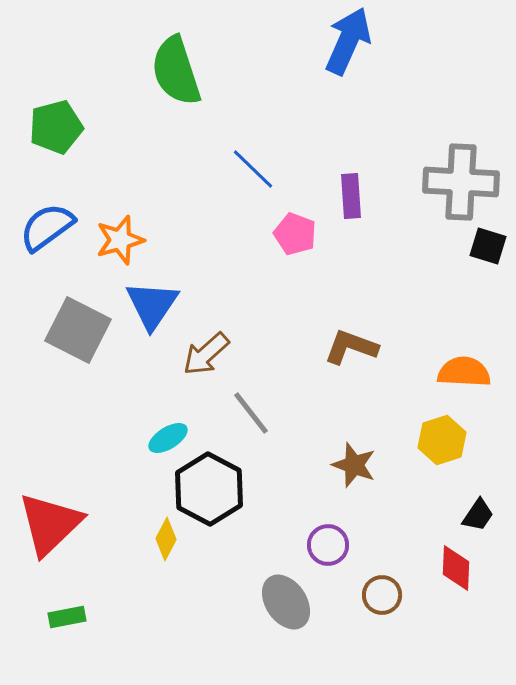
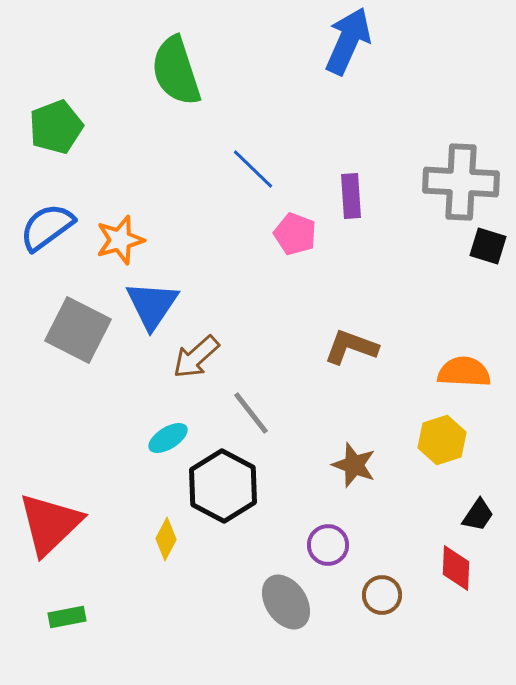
green pentagon: rotated 6 degrees counterclockwise
brown arrow: moved 10 px left, 3 px down
black hexagon: moved 14 px right, 3 px up
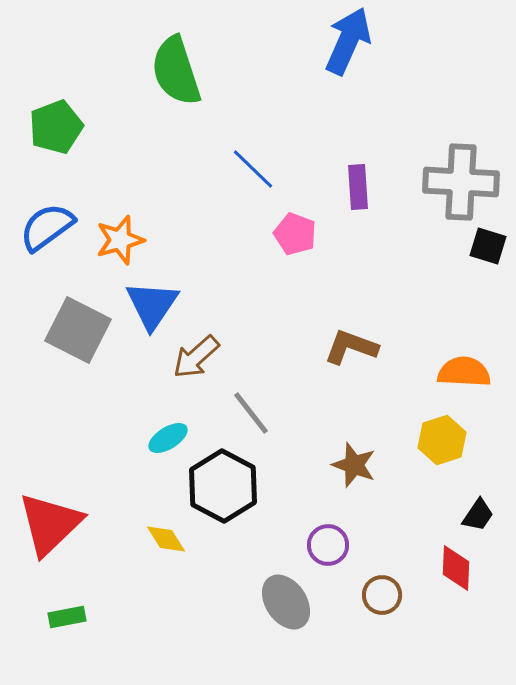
purple rectangle: moved 7 px right, 9 px up
yellow diamond: rotated 60 degrees counterclockwise
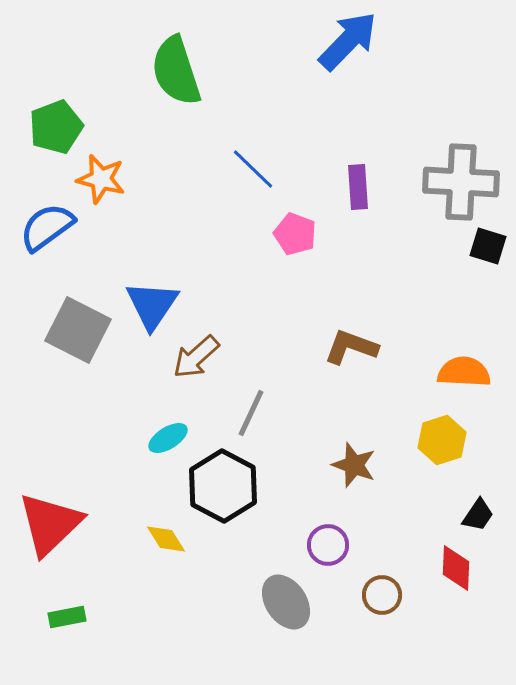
blue arrow: rotated 20 degrees clockwise
orange star: moved 19 px left, 61 px up; rotated 30 degrees clockwise
gray line: rotated 63 degrees clockwise
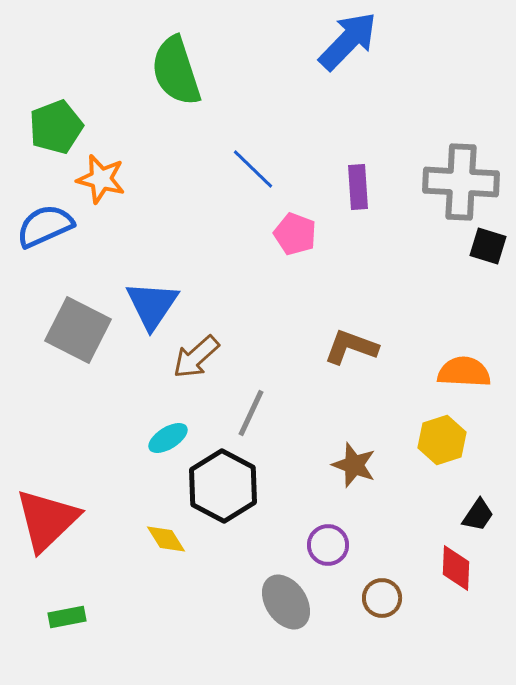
blue semicircle: moved 2 px left, 1 px up; rotated 12 degrees clockwise
red triangle: moved 3 px left, 4 px up
brown circle: moved 3 px down
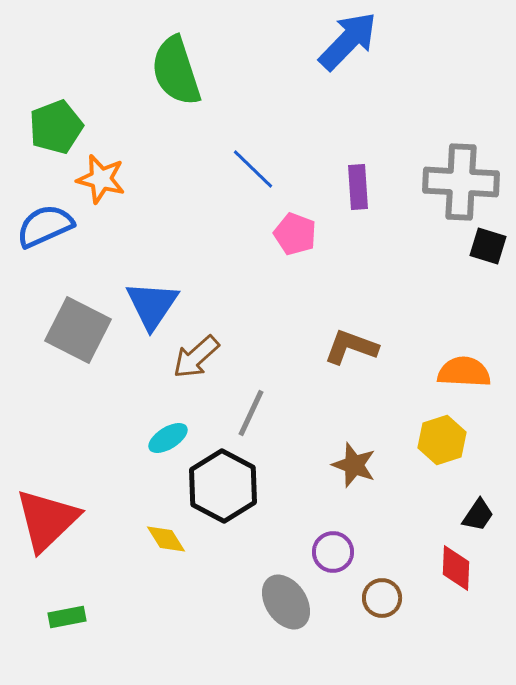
purple circle: moved 5 px right, 7 px down
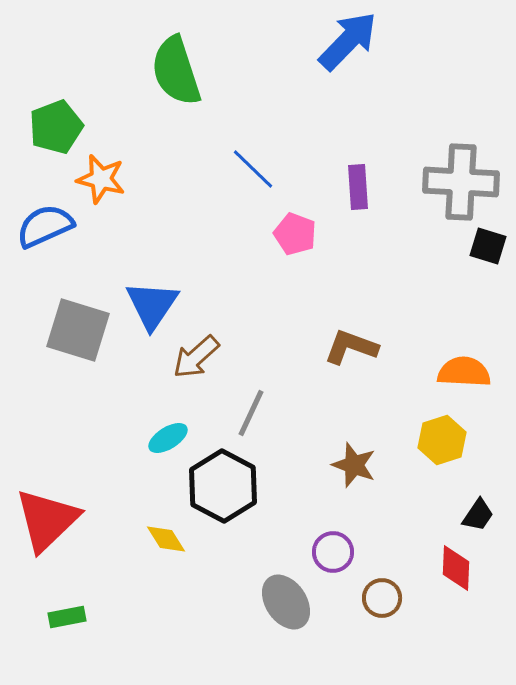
gray square: rotated 10 degrees counterclockwise
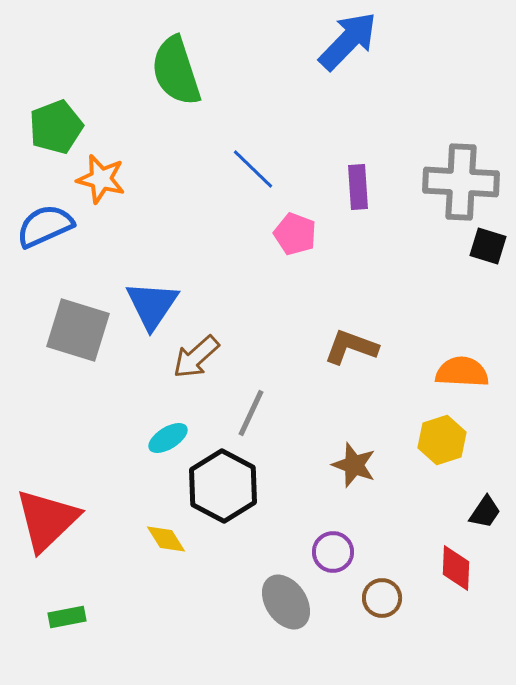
orange semicircle: moved 2 px left
black trapezoid: moved 7 px right, 3 px up
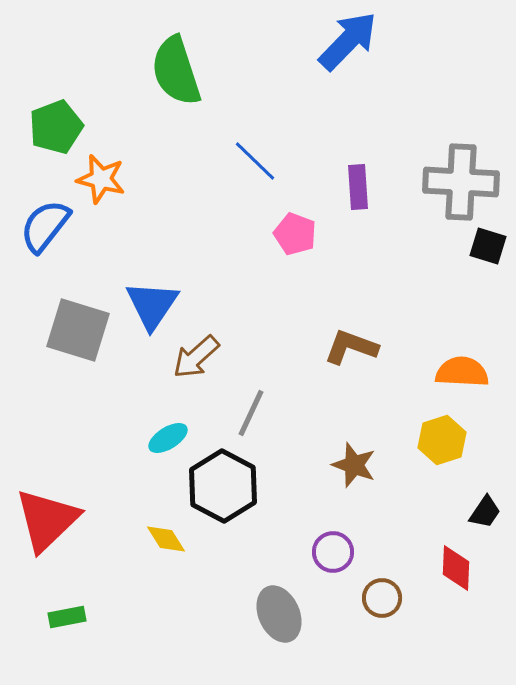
blue line: moved 2 px right, 8 px up
blue semicircle: rotated 28 degrees counterclockwise
gray ellipse: moved 7 px left, 12 px down; rotated 10 degrees clockwise
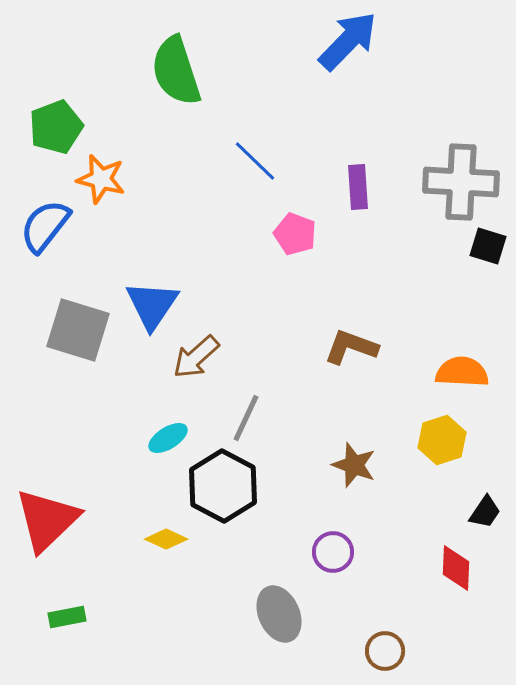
gray line: moved 5 px left, 5 px down
yellow diamond: rotated 33 degrees counterclockwise
brown circle: moved 3 px right, 53 px down
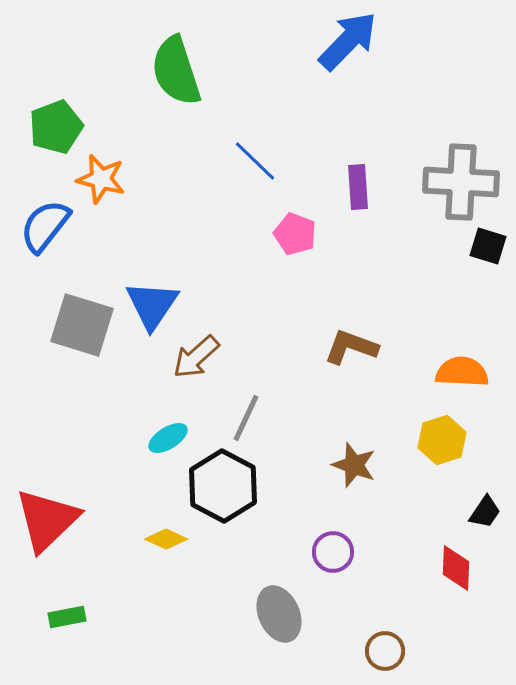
gray square: moved 4 px right, 5 px up
